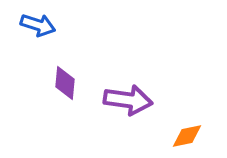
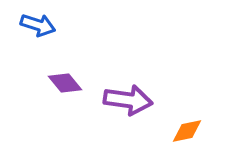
purple diamond: rotated 44 degrees counterclockwise
orange diamond: moved 5 px up
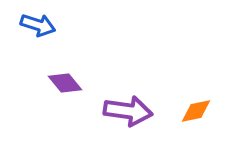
purple arrow: moved 11 px down
orange diamond: moved 9 px right, 20 px up
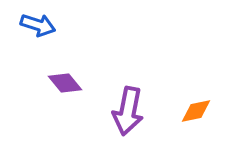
purple arrow: rotated 93 degrees clockwise
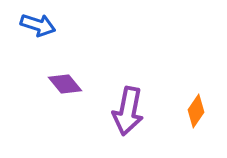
purple diamond: moved 1 px down
orange diamond: rotated 44 degrees counterclockwise
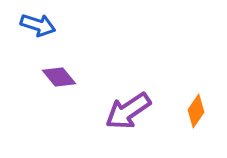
purple diamond: moved 6 px left, 7 px up
purple arrow: rotated 45 degrees clockwise
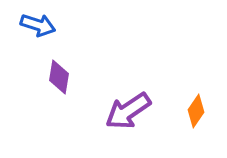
purple diamond: rotated 48 degrees clockwise
